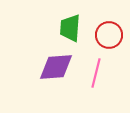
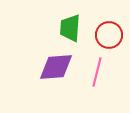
pink line: moved 1 px right, 1 px up
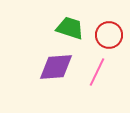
green trapezoid: rotated 104 degrees clockwise
pink line: rotated 12 degrees clockwise
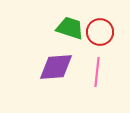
red circle: moved 9 px left, 3 px up
pink line: rotated 20 degrees counterclockwise
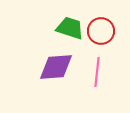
red circle: moved 1 px right, 1 px up
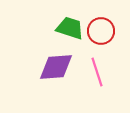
pink line: rotated 24 degrees counterclockwise
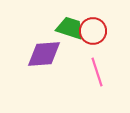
red circle: moved 8 px left
purple diamond: moved 12 px left, 13 px up
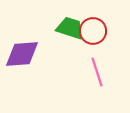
purple diamond: moved 22 px left
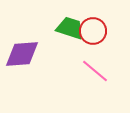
pink line: moved 2 px left, 1 px up; rotated 32 degrees counterclockwise
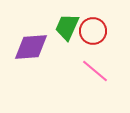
green trapezoid: moved 3 px left, 1 px up; rotated 84 degrees counterclockwise
purple diamond: moved 9 px right, 7 px up
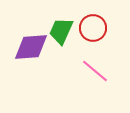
green trapezoid: moved 6 px left, 4 px down
red circle: moved 3 px up
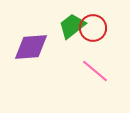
green trapezoid: moved 11 px right, 5 px up; rotated 28 degrees clockwise
